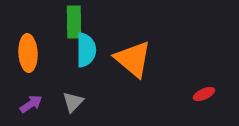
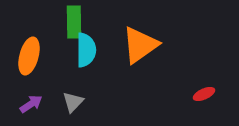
orange ellipse: moved 1 px right, 3 px down; rotated 18 degrees clockwise
orange triangle: moved 7 px right, 14 px up; rotated 45 degrees clockwise
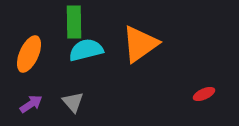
orange triangle: moved 1 px up
cyan semicircle: rotated 104 degrees counterclockwise
orange ellipse: moved 2 px up; rotated 9 degrees clockwise
gray triangle: rotated 25 degrees counterclockwise
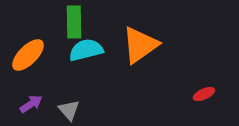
orange triangle: moved 1 px down
orange ellipse: moved 1 px left, 1 px down; rotated 21 degrees clockwise
gray triangle: moved 4 px left, 8 px down
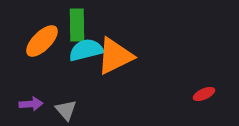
green rectangle: moved 3 px right, 3 px down
orange triangle: moved 25 px left, 11 px down; rotated 9 degrees clockwise
orange ellipse: moved 14 px right, 14 px up
purple arrow: rotated 30 degrees clockwise
gray triangle: moved 3 px left
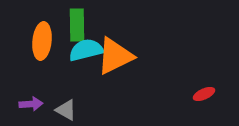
orange ellipse: rotated 39 degrees counterclockwise
gray triangle: rotated 20 degrees counterclockwise
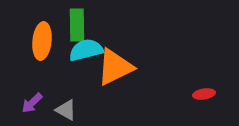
orange triangle: moved 11 px down
red ellipse: rotated 15 degrees clockwise
purple arrow: moved 1 px right, 1 px up; rotated 140 degrees clockwise
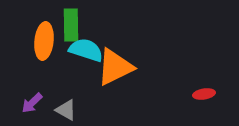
green rectangle: moved 6 px left
orange ellipse: moved 2 px right
cyan semicircle: rotated 32 degrees clockwise
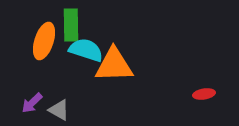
orange ellipse: rotated 12 degrees clockwise
orange triangle: moved 1 px left, 2 px up; rotated 24 degrees clockwise
gray triangle: moved 7 px left
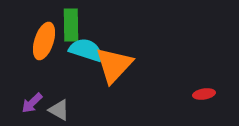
orange triangle: rotated 45 degrees counterclockwise
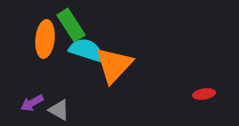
green rectangle: rotated 32 degrees counterclockwise
orange ellipse: moved 1 px right, 2 px up; rotated 12 degrees counterclockwise
purple arrow: rotated 15 degrees clockwise
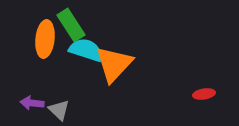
orange triangle: moved 1 px up
purple arrow: rotated 35 degrees clockwise
gray triangle: rotated 15 degrees clockwise
